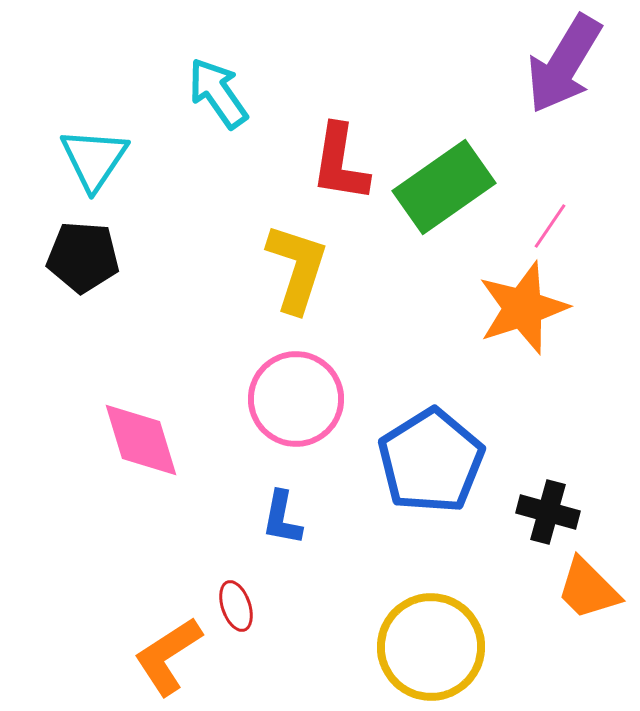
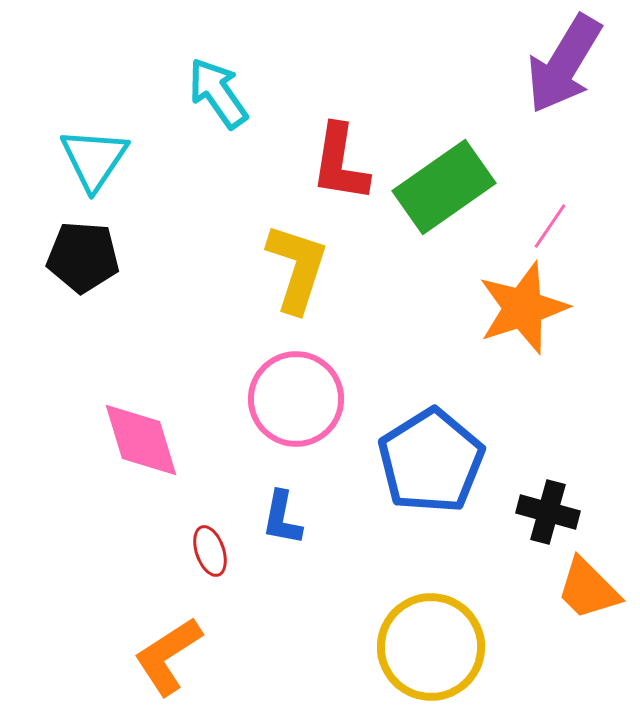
red ellipse: moved 26 px left, 55 px up
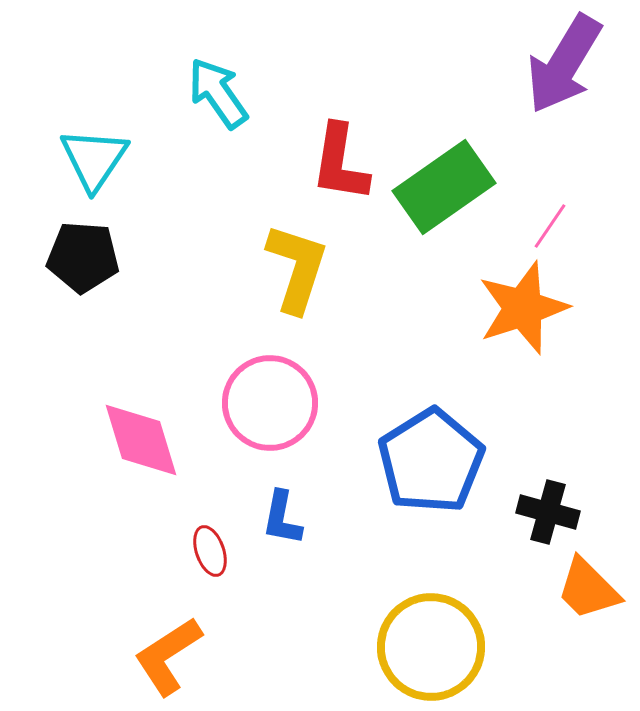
pink circle: moved 26 px left, 4 px down
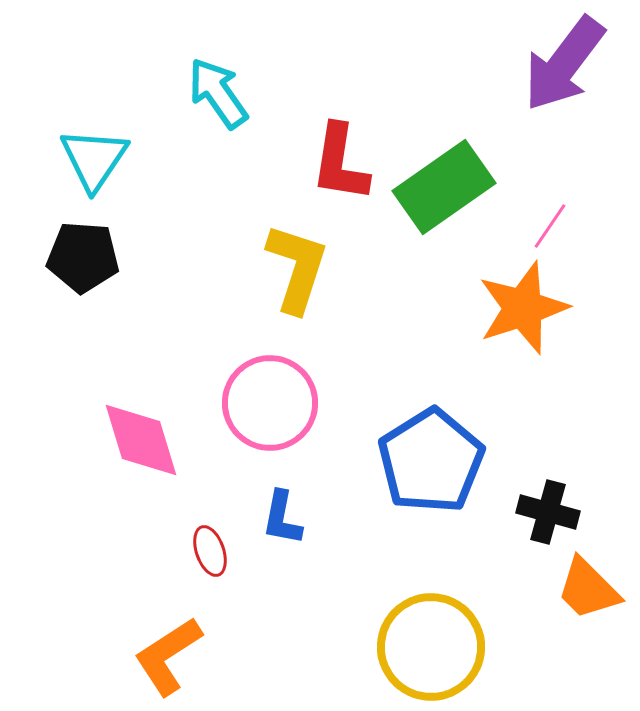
purple arrow: rotated 6 degrees clockwise
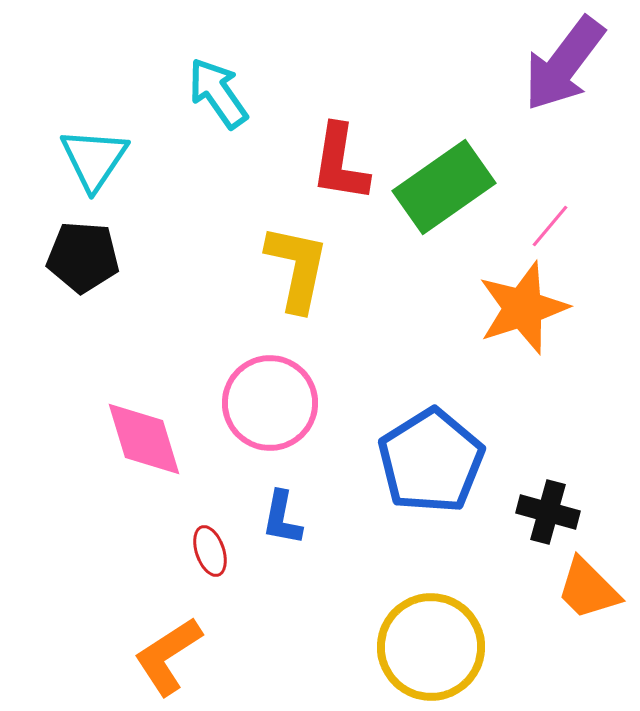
pink line: rotated 6 degrees clockwise
yellow L-shape: rotated 6 degrees counterclockwise
pink diamond: moved 3 px right, 1 px up
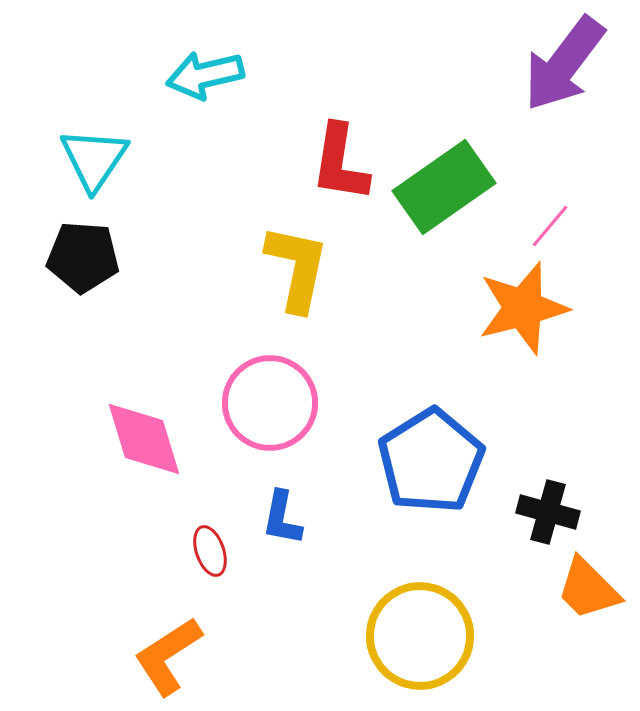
cyan arrow: moved 13 px left, 18 px up; rotated 68 degrees counterclockwise
orange star: rotated 4 degrees clockwise
yellow circle: moved 11 px left, 11 px up
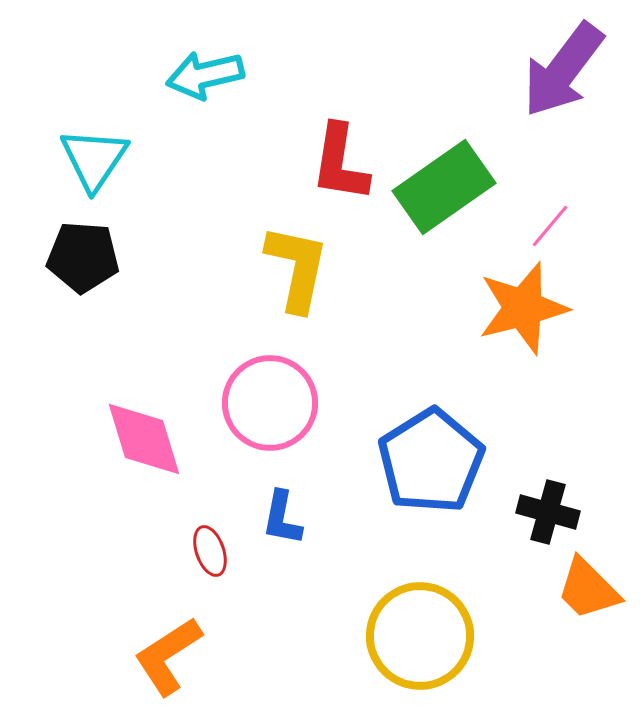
purple arrow: moved 1 px left, 6 px down
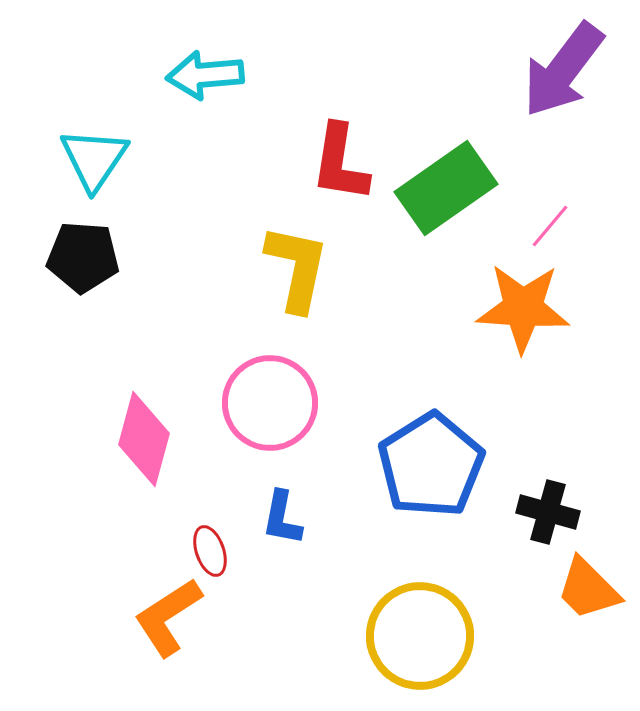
cyan arrow: rotated 8 degrees clockwise
green rectangle: moved 2 px right, 1 px down
orange star: rotated 18 degrees clockwise
pink diamond: rotated 32 degrees clockwise
blue pentagon: moved 4 px down
orange L-shape: moved 39 px up
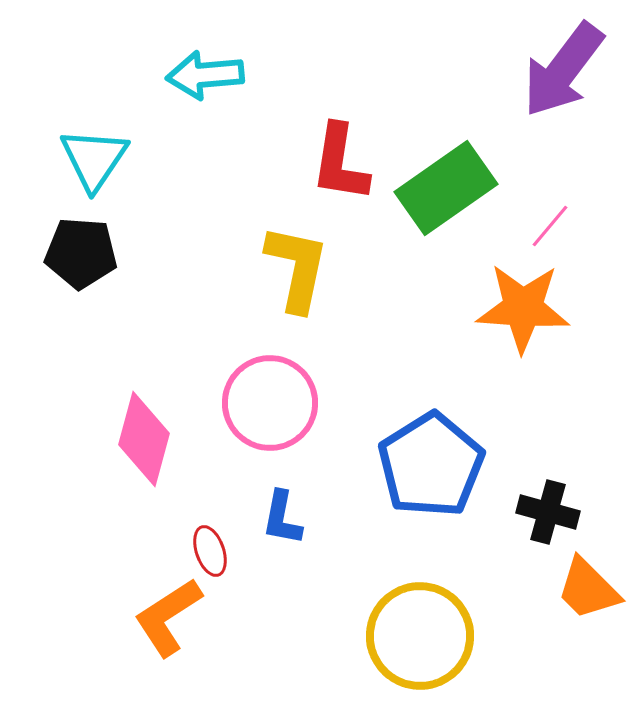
black pentagon: moved 2 px left, 4 px up
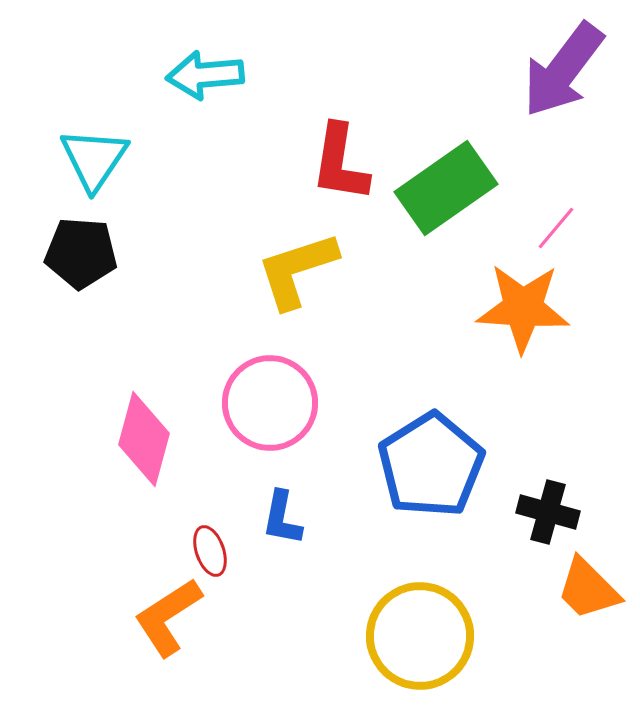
pink line: moved 6 px right, 2 px down
yellow L-shape: moved 2 px down; rotated 120 degrees counterclockwise
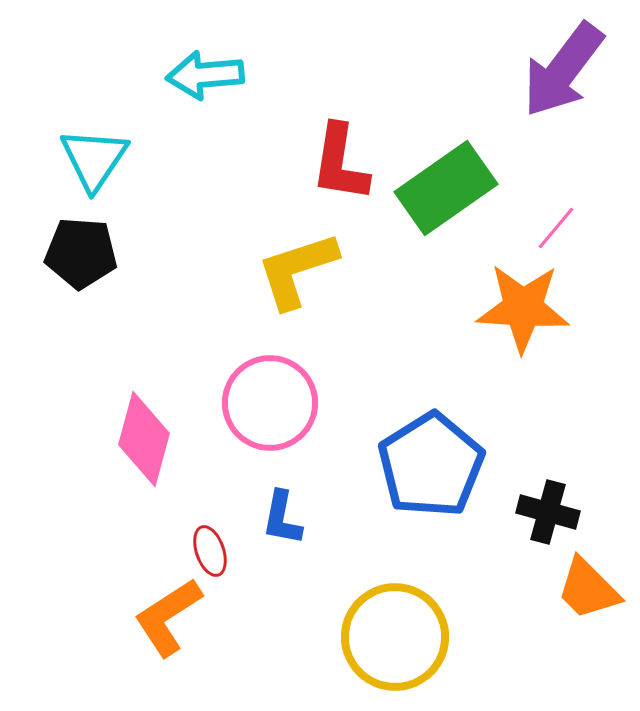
yellow circle: moved 25 px left, 1 px down
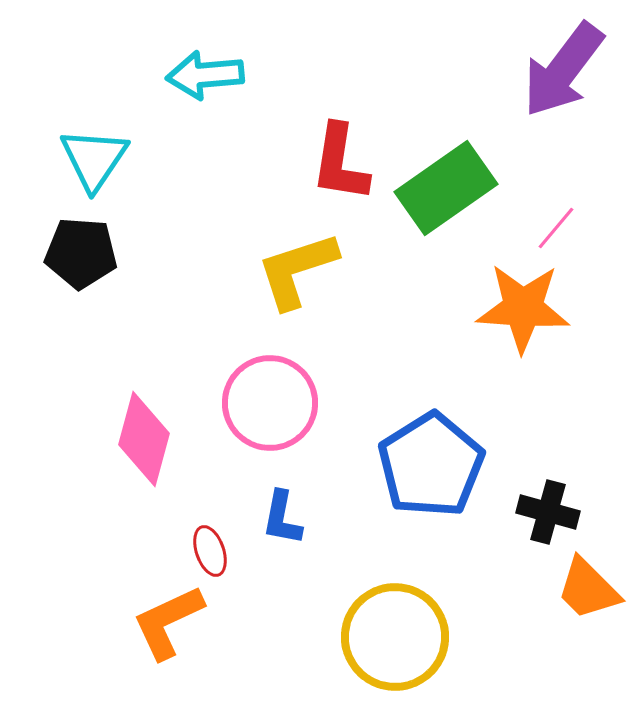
orange L-shape: moved 5 px down; rotated 8 degrees clockwise
